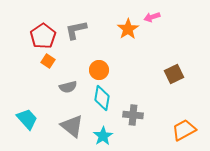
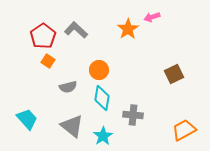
gray L-shape: rotated 55 degrees clockwise
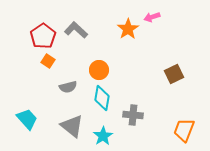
orange trapezoid: rotated 40 degrees counterclockwise
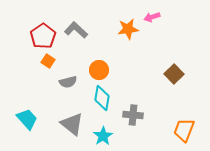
orange star: rotated 25 degrees clockwise
brown square: rotated 18 degrees counterclockwise
gray semicircle: moved 5 px up
gray triangle: moved 2 px up
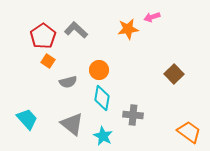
orange trapezoid: moved 5 px right, 2 px down; rotated 105 degrees clockwise
cyan star: rotated 12 degrees counterclockwise
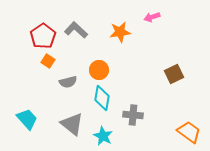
orange star: moved 8 px left, 3 px down
brown square: rotated 18 degrees clockwise
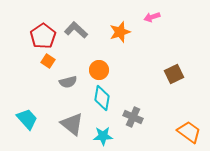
orange star: rotated 10 degrees counterclockwise
gray cross: moved 2 px down; rotated 18 degrees clockwise
cyan star: rotated 30 degrees counterclockwise
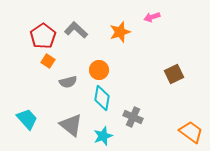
gray triangle: moved 1 px left, 1 px down
orange trapezoid: moved 2 px right
cyan star: rotated 18 degrees counterclockwise
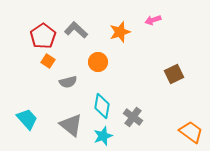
pink arrow: moved 1 px right, 3 px down
orange circle: moved 1 px left, 8 px up
cyan diamond: moved 8 px down
gray cross: rotated 12 degrees clockwise
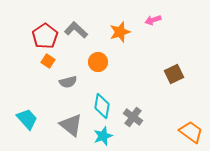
red pentagon: moved 2 px right
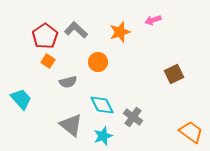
cyan diamond: moved 1 px up; rotated 35 degrees counterclockwise
cyan trapezoid: moved 6 px left, 20 px up
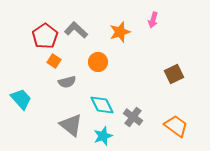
pink arrow: rotated 56 degrees counterclockwise
orange square: moved 6 px right
gray semicircle: moved 1 px left
orange trapezoid: moved 15 px left, 6 px up
